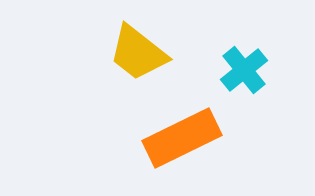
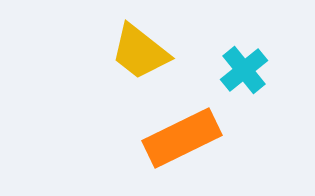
yellow trapezoid: moved 2 px right, 1 px up
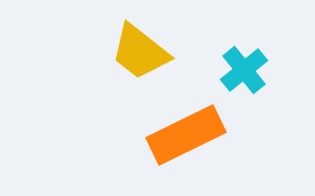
orange rectangle: moved 4 px right, 3 px up
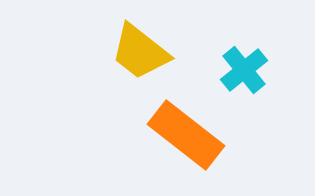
orange rectangle: rotated 64 degrees clockwise
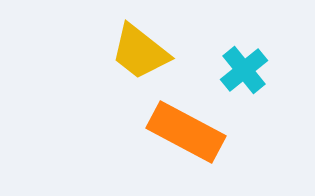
orange rectangle: moved 3 px up; rotated 10 degrees counterclockwise
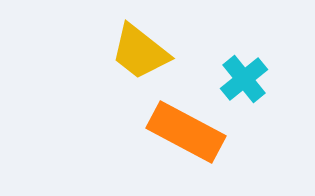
cyan cross: moved 9 px down
